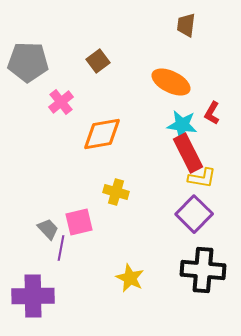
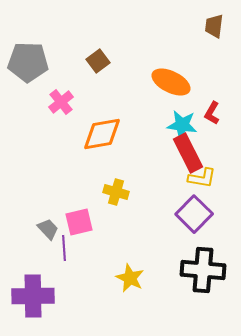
brown trapezoid: moved 28 px right, 1 px down
purple line: moved 3 px right; rotated 15 degrees counterclockwise
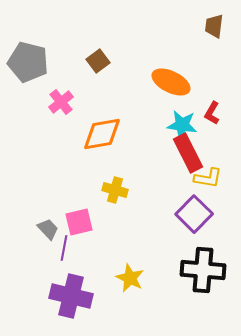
gray pentagon: rotated 12 degrees clockwise
yellow L-shape: moved 6 px right
yellow cross: moved 1 px left, 2 px up
purple line: rotated 15 degrees clockwise
purple cross: moved 38 px right; rotated 15 degrees clockwise
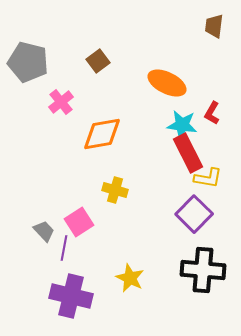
orange ellipse: moved 4 px left, 1 px down
pink square: rotated 20 degrees counterclockwise
gray trapezoid: moved 4 px left, 2 px down
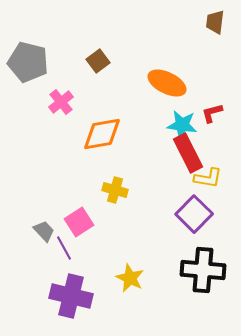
brown trapezoid: moved 1 px right, 4 px up
red L-shape: rotated 45 degrees clockwise
purple line: rotated 40 degrees counterclockwise
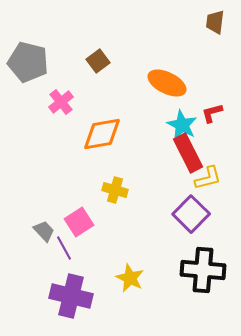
cyan star: rotated 20 degrees clockwise
yellow L-shape: rotated 24 degrees counterclockwise
purple square: moved 3 px left
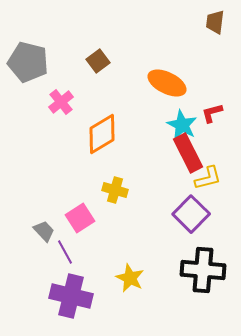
orange diamond: rotated 21 degrees counterclockwise
pink square: moved 1 px right, 4 px up
purple line: moved 1 px right, 4 px down
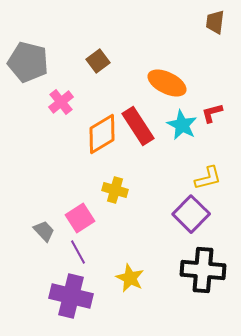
red rectangle: moved 50 px left, 27 px up; rotated 6 degrees counterclockwise
purple line: moved 13 px right
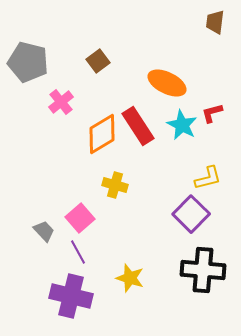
yellow cross: moved 5 px up
pink square: rotated 8 degrees counterclockwise
yellow star: rotated 8 degrees counterclockwise
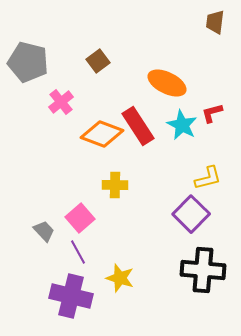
orange diamond: rotated 51 degrees clockwise
yellow cross: rotated 15 degrees counterclockwise
yellow star: moved 10 px left
